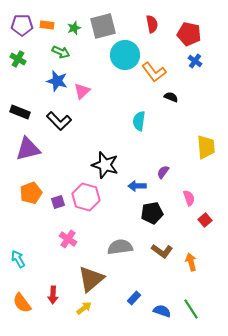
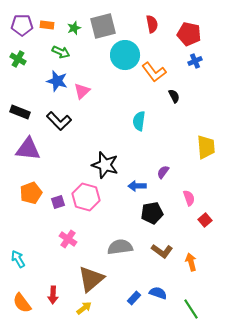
blue cross: rotated 32 degrees clockwise
black semicircle: moved 3 px right, 1 px up; rotated 40 degrees clockwise
purple triangle: rotated 20 degrees clockwise
blue semicircle: moved 4 px left, 18 px up
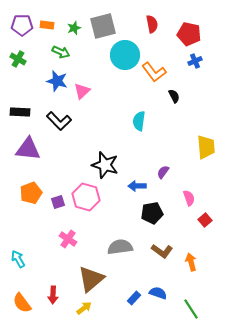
black rectangle: rotated 18 degrees counterclockwise
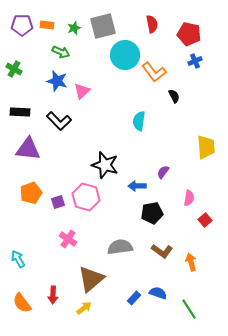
green cross: moved 4 px left, 10 px down
pink semicircle: rotated 28 degrees clockwise
green line: moved 2 px left
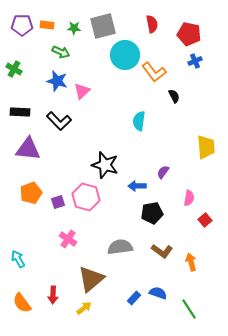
green star: rotated 24 degrees clockwise
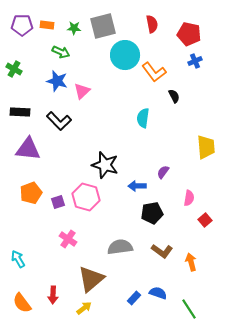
cyan semicircle: moved 4 px right, 3 px up
